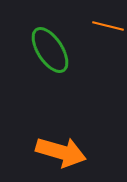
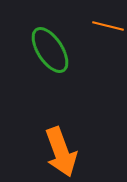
orange arrow: rotated 54 degrees clockwise
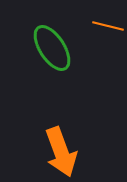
green ellipse: moved 2 px right, 2 px up
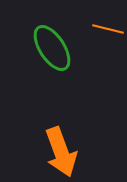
orange line: moved 3 px down
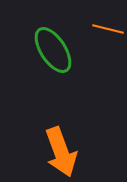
green ellipse: moved 1 px right, 2 px down
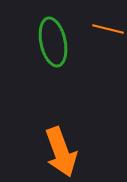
green ellipse: moved 8 px up; rotated 21 degrees clockwise
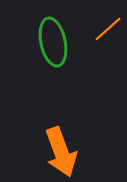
orange line: rotated 56 degrees counterclockwise
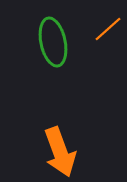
orange arrow: moved 1 px left
